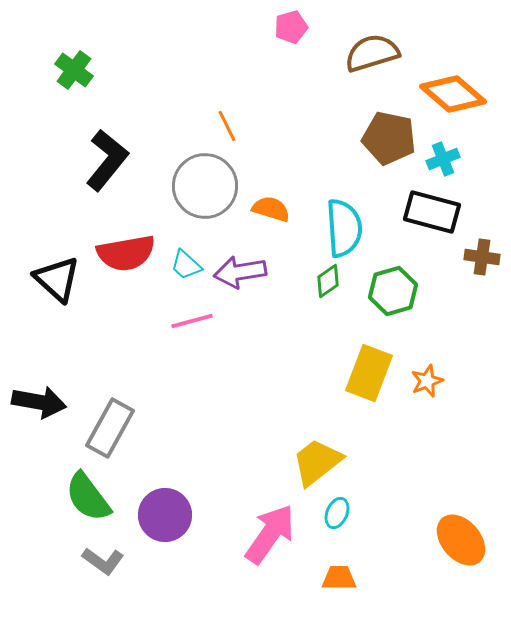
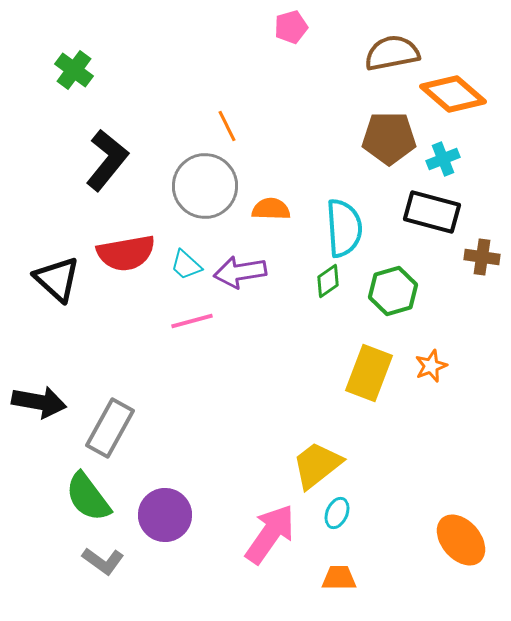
brown semicircle: moved 20 px right; rotated 6 degrees clockwise
brown pentagon: rotated 12 degrees counterclockwise
orange semicircle: rotated 15 degrees counterclockwise
orange star: moved 4 px right, 15 px up
yellow trapezoid: moved 3 px down
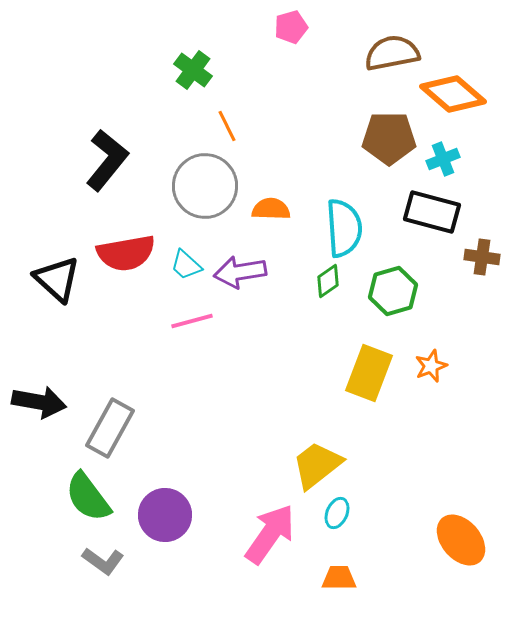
green cross: moved 119 px right
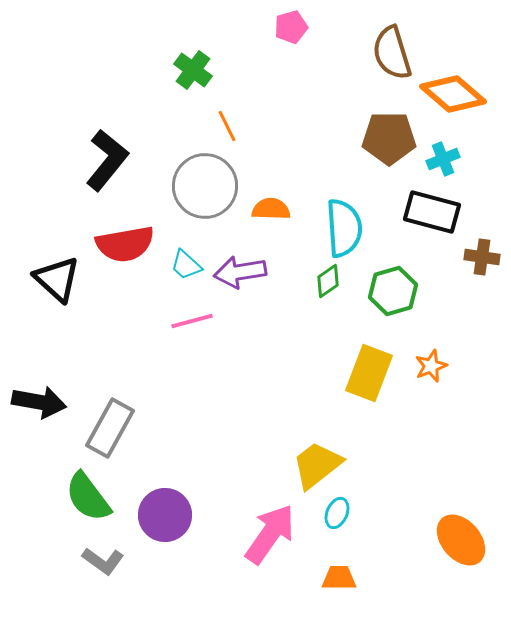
brown semicircle: rotated 96 degrees counterclockwise
red semicircle: moved 1 px left, 9 px up
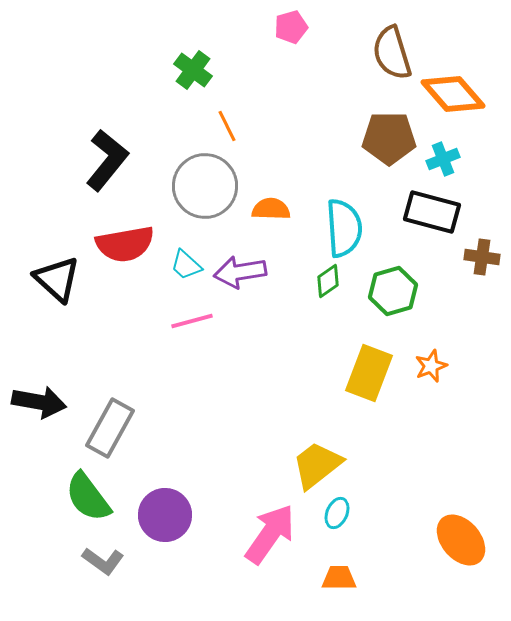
orange diamond: rotated 8 degrees clockwise
